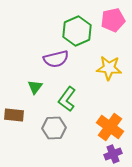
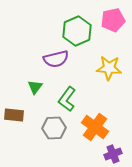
orange cross: moved 15 px left
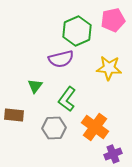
purple semicircle: moved 5 px right
green triangle: moved 1 px up
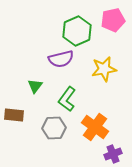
yellow star: moved 5 px left, 1 px down; rotated 15 degrees counterclockwise
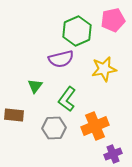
orange cross: moved 1 px up; rotated 32 degrees clockwise
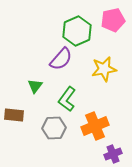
purple semicircle: rotated 35 degrees counterclockwise
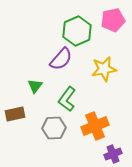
brown rectangle: moved 1 px right, 1 px up; rotated 18 degrees counterclockwise
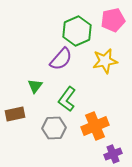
yellow star: moved 1 px right, 8 px up
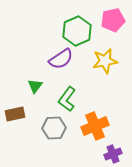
purple semicircle: rotated 15 degrees clockwise
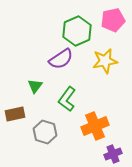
gray hexagon: moved 9 px left, 4 px down; rotated 20 degrees clockwise
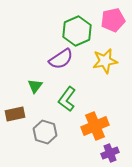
purple cross: moved 3 px left, 1 px up
